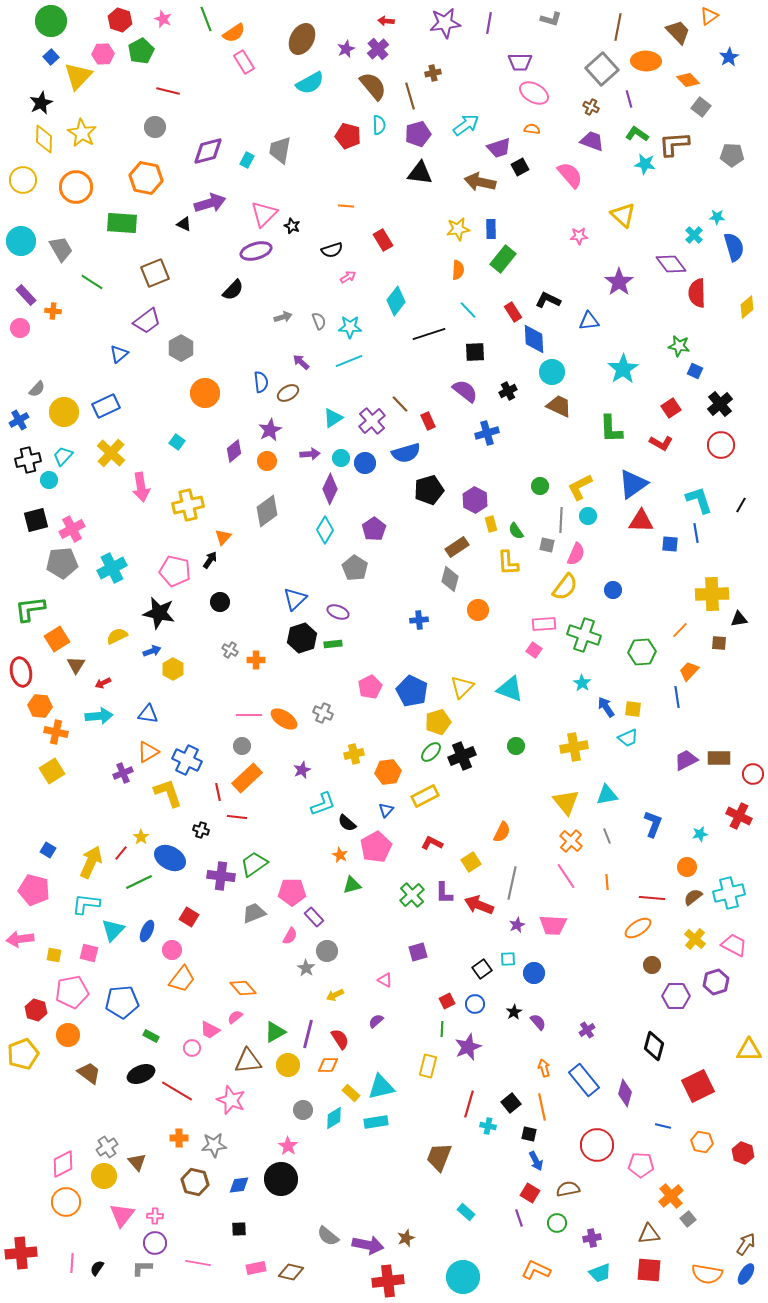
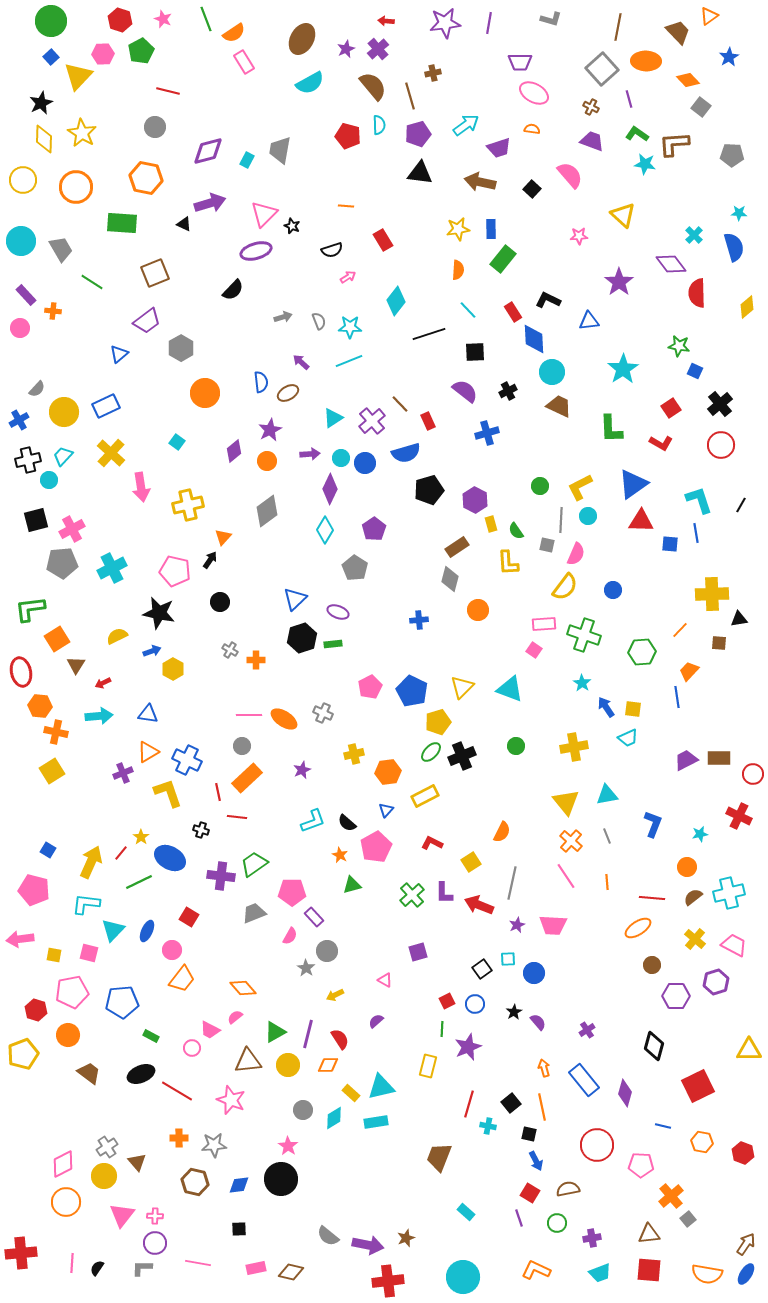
black square at (520, 167): moved 12 px right, 22 px down; rotated 18 degrees counterclockwise
cyan star at (717, 217): moved 22 px right, 4 px up
cyan L-shape at (323, 804): moved 10 px left, 17 px down
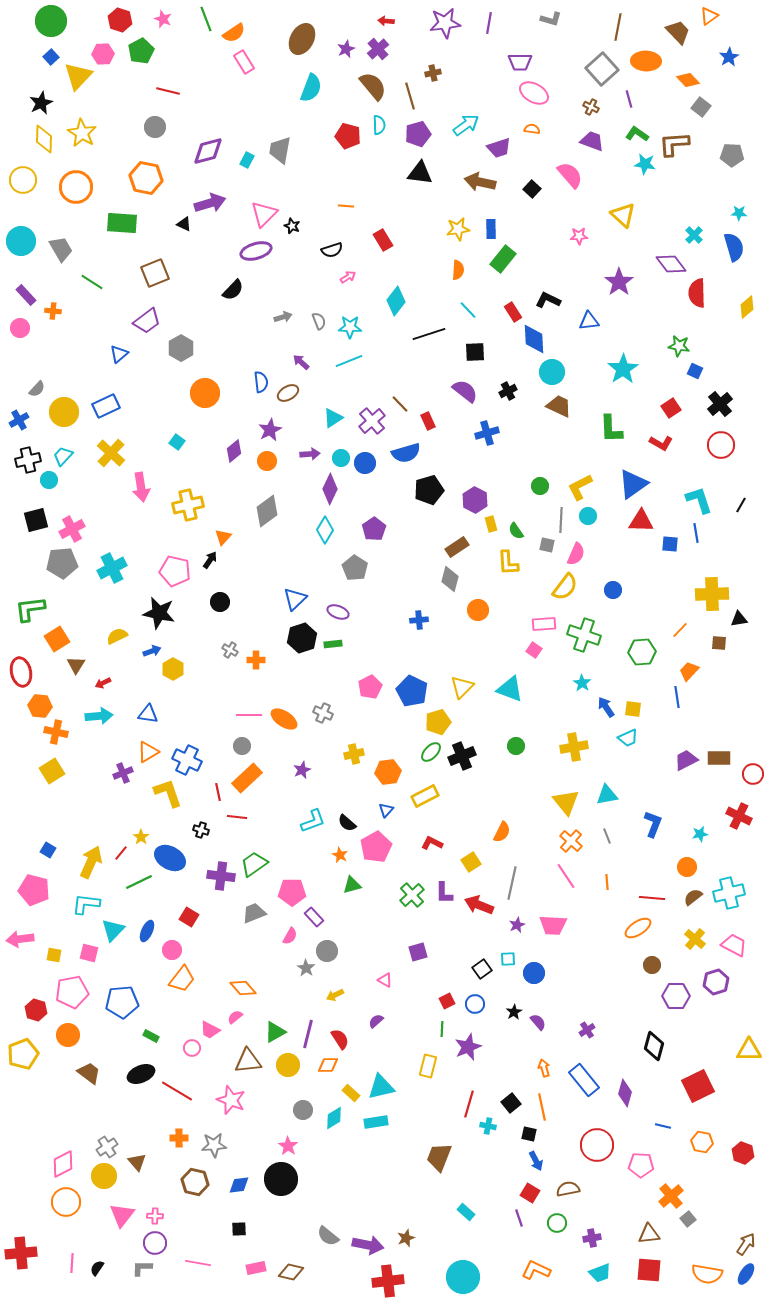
cyan semicircle at (310, 83): moved 1 px right, 5 px down; rotated 40 degrees counterclockwise
